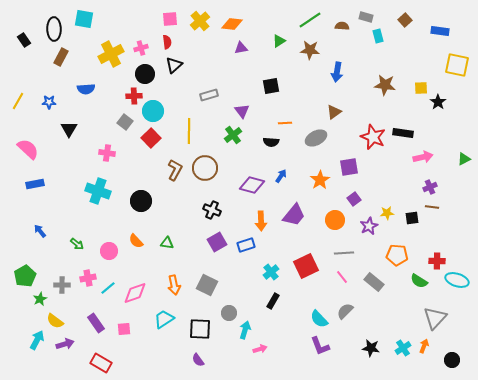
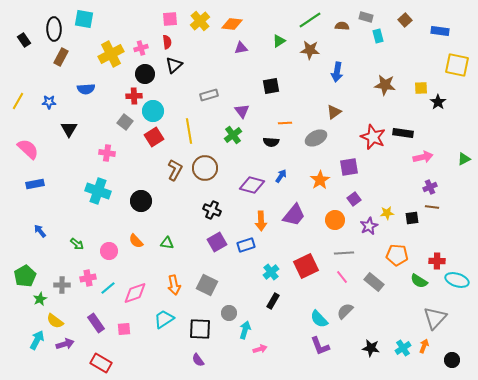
yellow line at (189, 131): rotated 10 degrees counterclockwise
red square at (151, 138): moved 3 px right, 1 px up; rotated 12 degrees clockwise
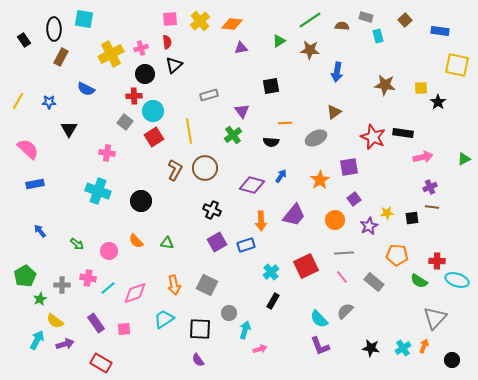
blue semicircle at (86, 89): rotated 30 degrees clockwise
pink cross at (88, 278): rotated 21 degrees clockwise
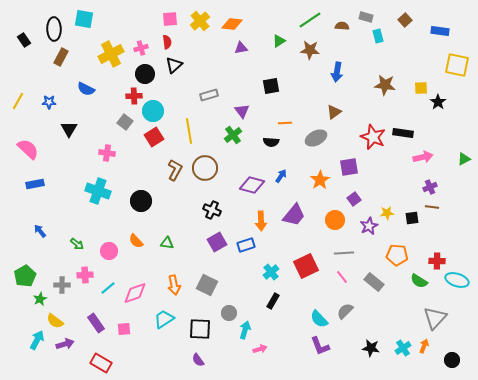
pink cross at (88, 278): moved 3 px left, 3 px up; rotated 14 degrees counterclockwise
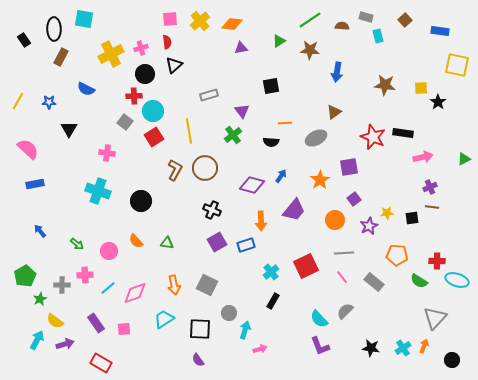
purple trapezoid at (294, 215): moved 5 px up
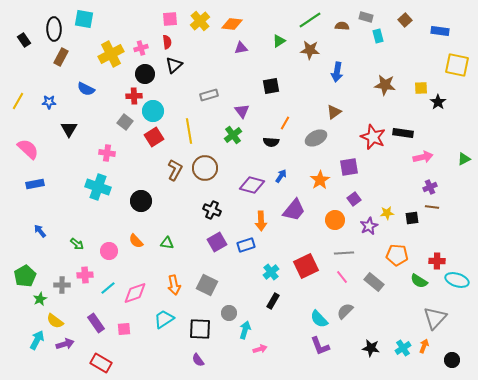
orange line at (285, 123): rotated 56 degrees counterclockwise
cyan cross at (98, 191): moved 4 px up
